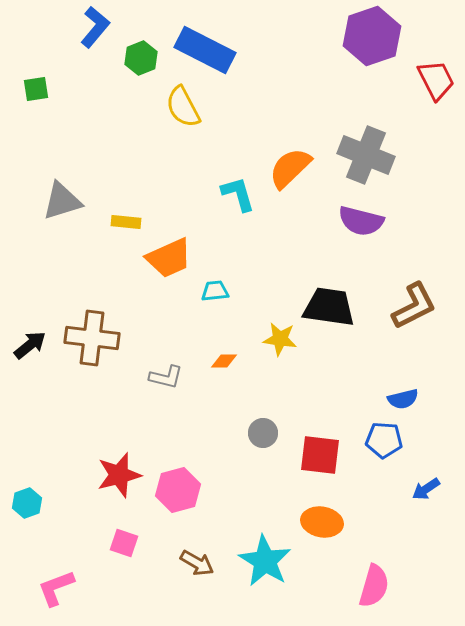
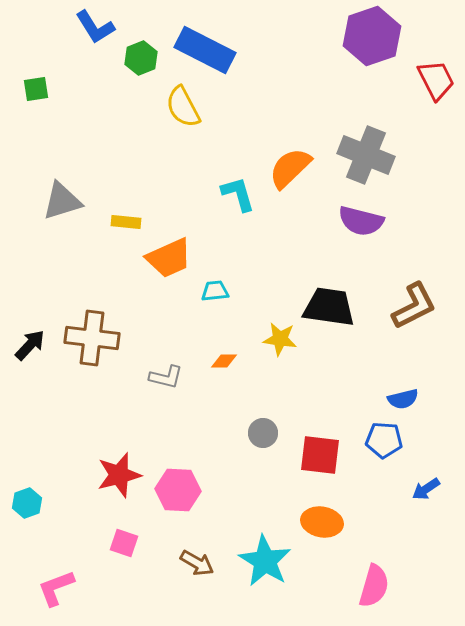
blue L-shape: rotated 108 degrees clockwise
black arrow: rotated 8 degrees counterclockwise
pink hexagon: rotated 18 degrees clockwise
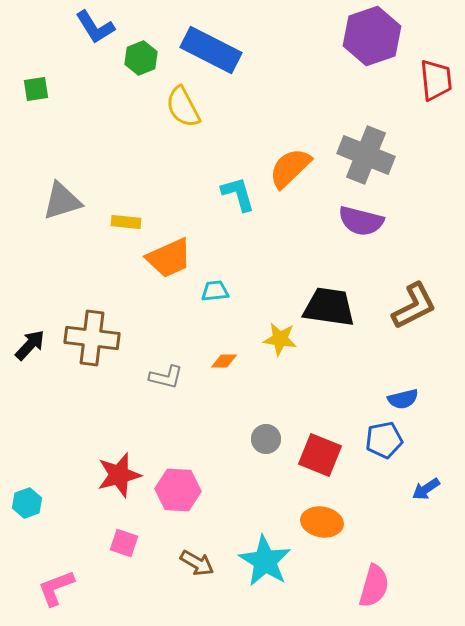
blue rectangle: moved 6 px right
red trapezoid: rotated 21 degrees clockwise
gray circle: moved 3 px right, 6 px down
blue pentagon: rotated 15 degrees counterclockwise
red square: rotated 15 degrees clockwise
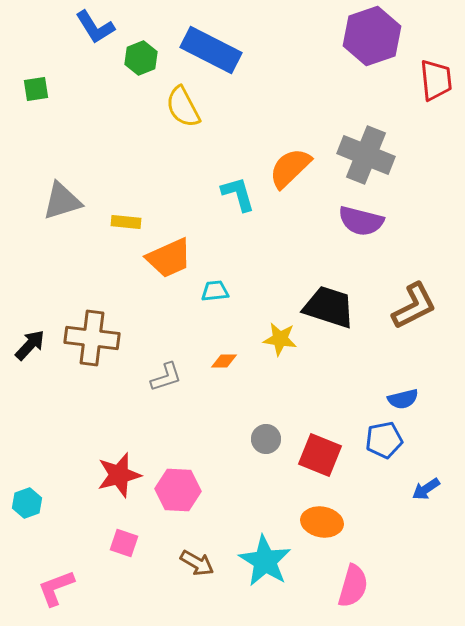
black trapezoid: rotated 10 degrees clockwise
gray L-shape: rotated 32 degrees counterclockwise
pink semicircle: moved 21 px left
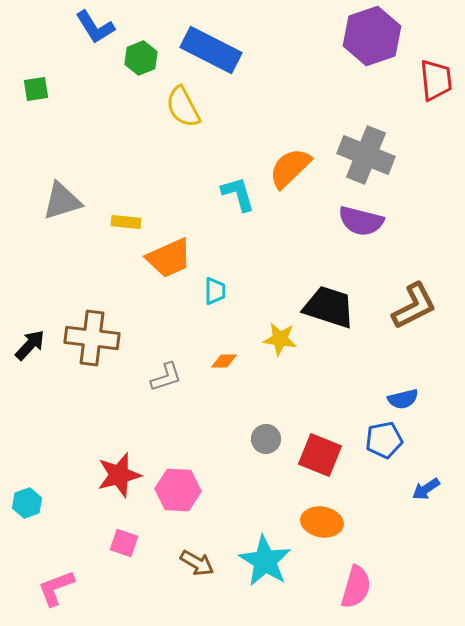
cyan trapezoid: rotated 96 degrees clockwise
pink semicircle: moved 3 px right, 1 px down
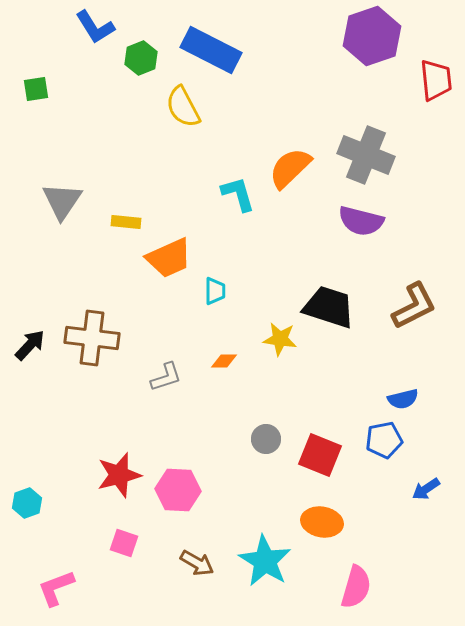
gray triangle: rotated 39 degrees counterclockwise
